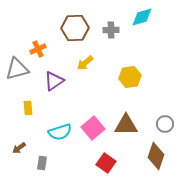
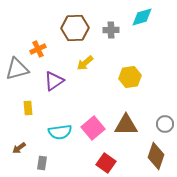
cyan semicircle: rotated 10 degrees clockwise
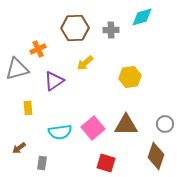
red square: rotated 18 degrees counterclockwise
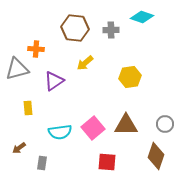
cyan diamond: rotated 35 degrees clockwise
brown hexagon: rotated 8 degrees clockwise
orange cross: moved 2 px left; rotated 28 degrees clockwise
red square: moved 1 px right, 1 px up; rotated 12 degrees counterclockwise
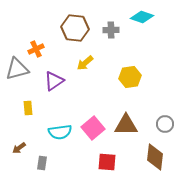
orange cross: rotated 28 degrees counterclockwise
brown diamond: moved 1 px left, 1 px down; rotated 12 degrees counterclockwise
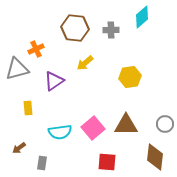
cyan diamond: rotated 60 degrees counterclockwise
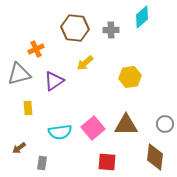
gray triangle: moved 2 px right, 5 px down
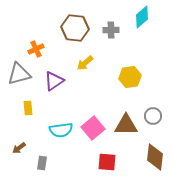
gray circle: moved 12 px left, 8 px up
cyan semicircle: moved 1 px right, 2 px up
